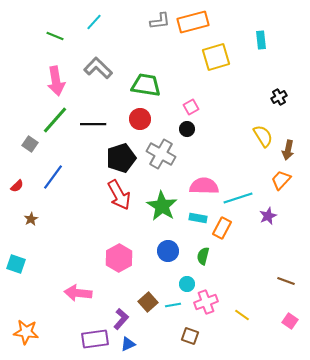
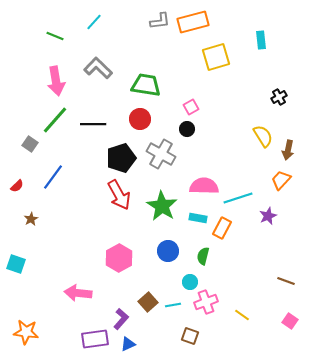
cyan circle at (187, 284): moved 3 px right, 2 px up
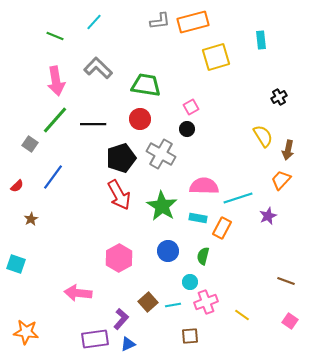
brown square at (190, 336): rotated 24 degrees counterclockwise
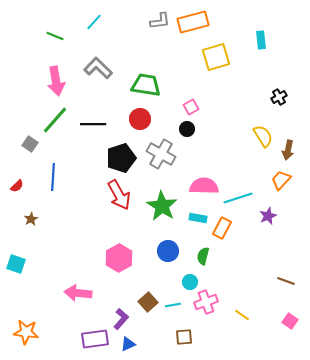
blue line at (53, 177): rotated 32 degrees counterclockwise
brown square at (190, 336): moved 6 px left, 1 px down
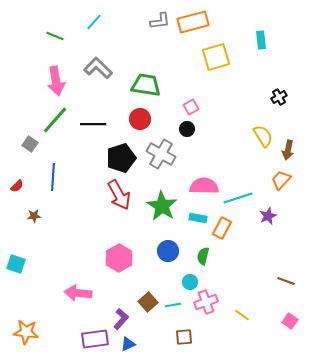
brown star at (31, 219): moved 3 px right, 3 px up; rotated 24 degrees clockwise
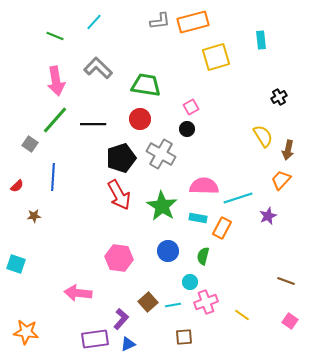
pink hexagon at (119, 258): rotated 24 degrees counterclockwise
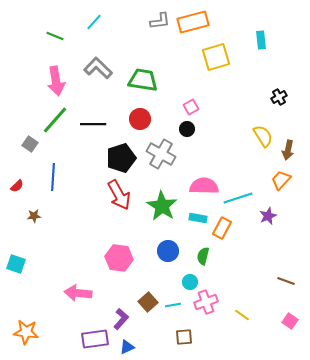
green trapezoid at (146, 85): moved 3 px left, 5 px up
blue triangle at (128, 344): moved 1 px left, 3 px down
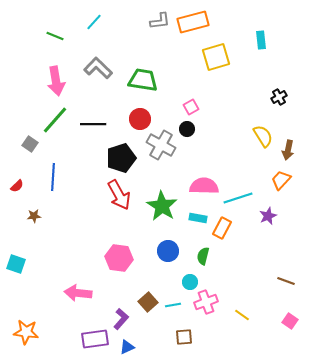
gray cross at (161, 154): moved 9 px up
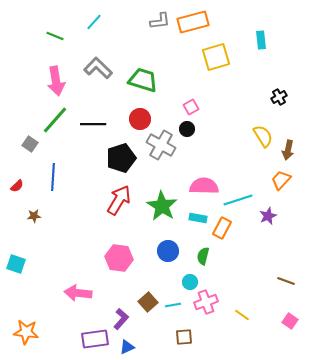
green trapezoid at (143, 80): rotated 8 degrees clockwise
red arrow at (119, 195): moved 5 px down; rotated 120 degrees counterclockwise
cyan line at (238, 198): moved 2 px down
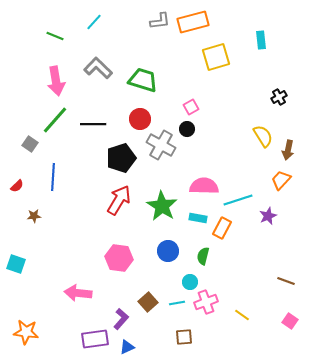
cyan line at (173, 305): moved 4 px right, 2 px up
